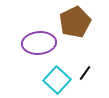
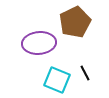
black line: rotated 63 degrees counterclockwise
cyan square: rotated 20 degrees counterclockwise
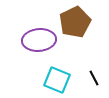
purple ellipse: moved 3 px up
black line: moved 9 px right, 5 px down
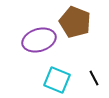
brown pentagon: rotated 24 degrees counterclockwise
purple ellipse: rotated 12 degrees counterclockwise
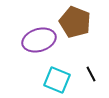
black line: moved 3 px left, 4 px up
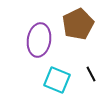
brown pentagon: moved 3 px right, 2 px down; rotated 24 degrees clockwise
purple ellipse: rotated 64 degrees counterclockwise
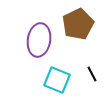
black line: moved 1 px right
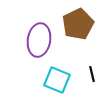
black line: rotated 14 degrees clockwise
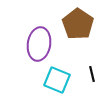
brown pentagon: rotated 12 degrees counterclockwise
purple ellipse: moved 4 px down
